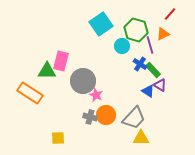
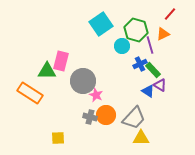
blue cross: rotated 32 degrees clockwise
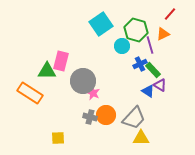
pink star: moved 3 px left, 2 px up
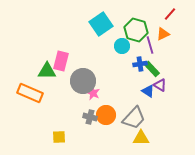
blue cross: rotated 16 degrees clockwise
green rectangle: moved 1 px left, 1 px up
orange rectangle: rotated 10 degrees counterclockwise
yellow square: moved 1 px right, 1 px up
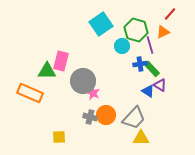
orange triangle: moved 2 px up
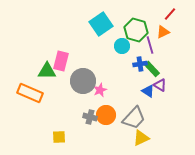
pink star: moved 7 px right, 3 px up; rotated 24 degrees clockwise
yellow triangle: rotated 24 degrees counterclockwise
